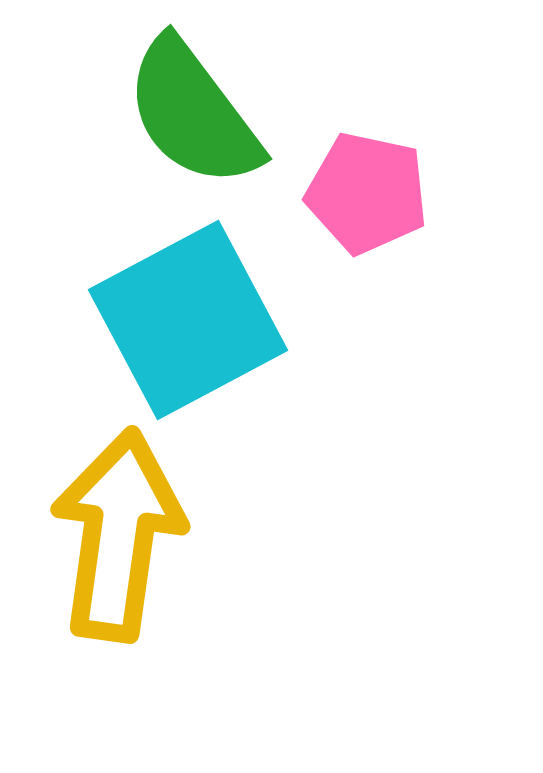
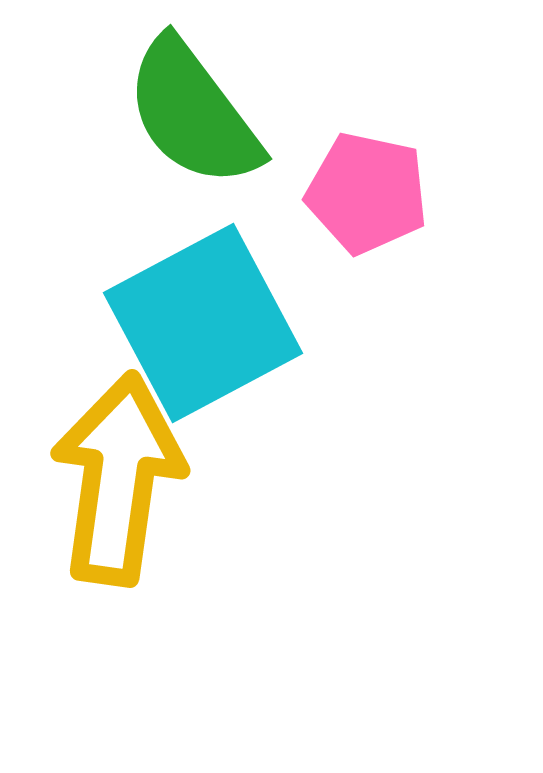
cyan square: moved 15 px right, 3 px down
yellow arrow: moved 56 px up
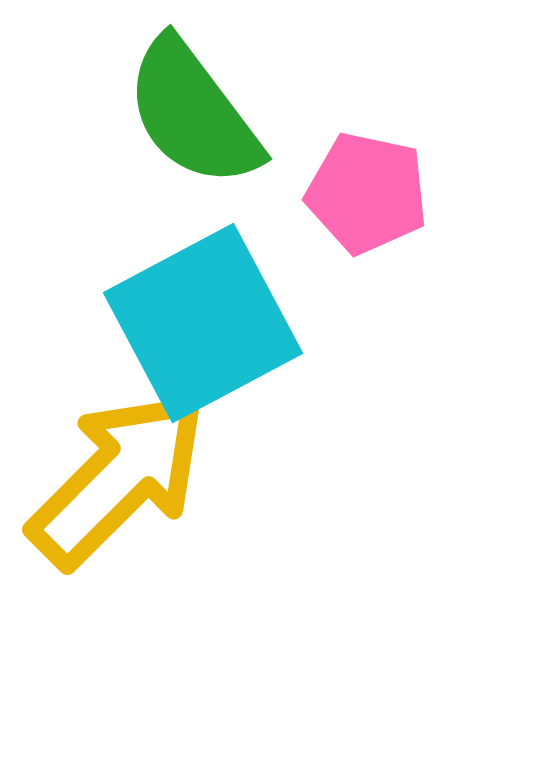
yellow arrow: rotated 37 degrees clockwise
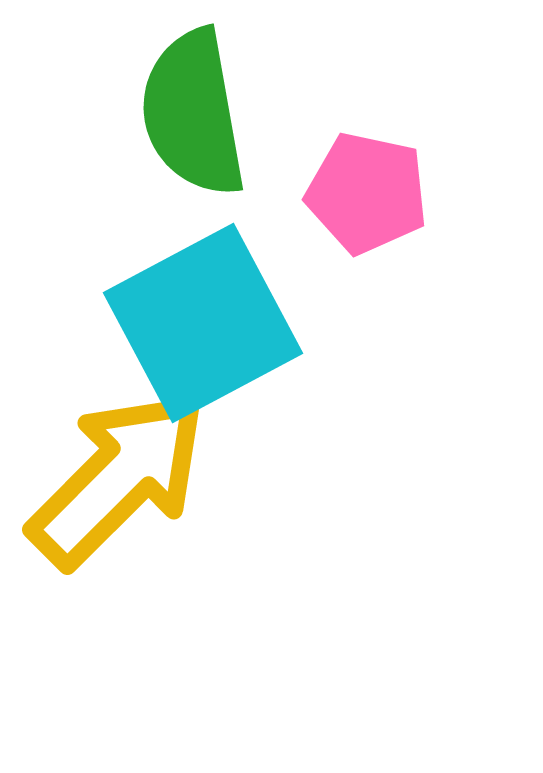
green semicircle: rotated 27 degrees clockwise
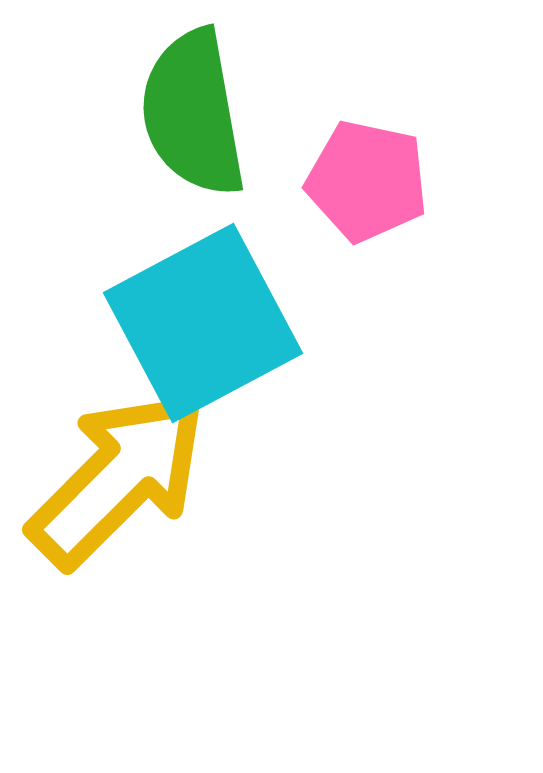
pink pentagon: moved 12 px up
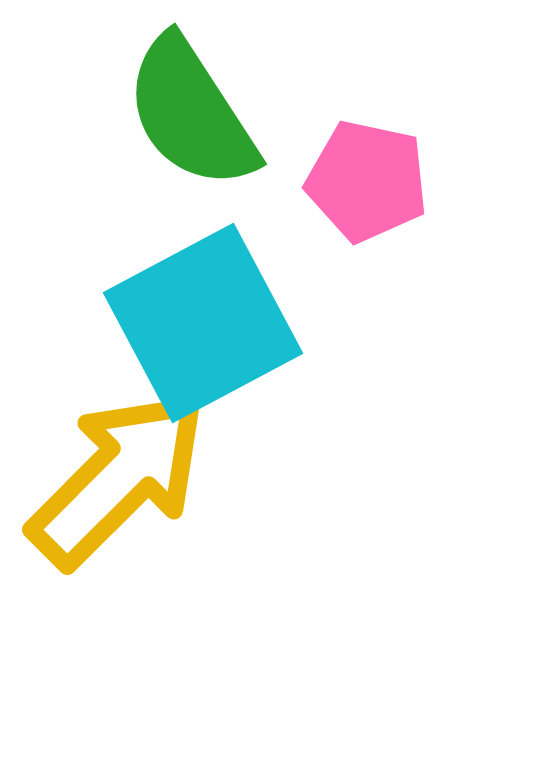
green semicircle: moved 2 px left; rotated 23 degrees counterclockwise
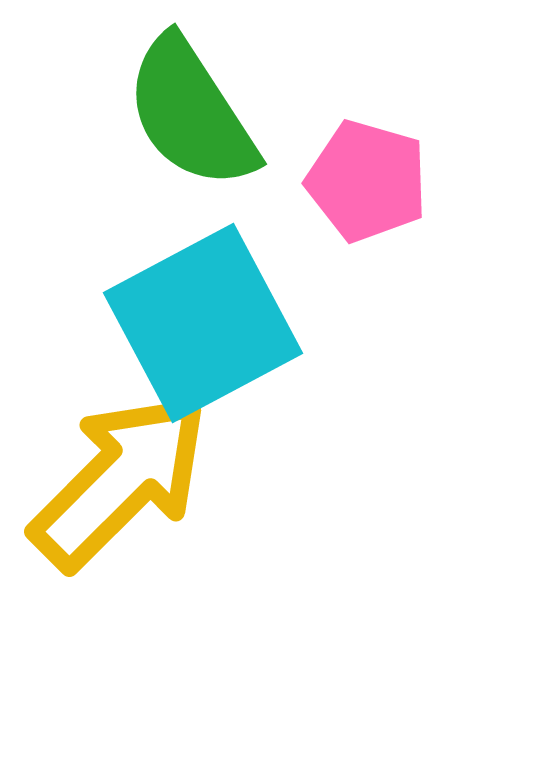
pink pentagon: rotated 4 degrees clockwise
yellow arrow: moved 2 px right, 2 px down
